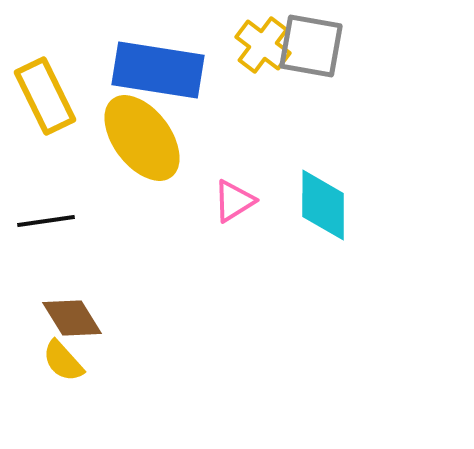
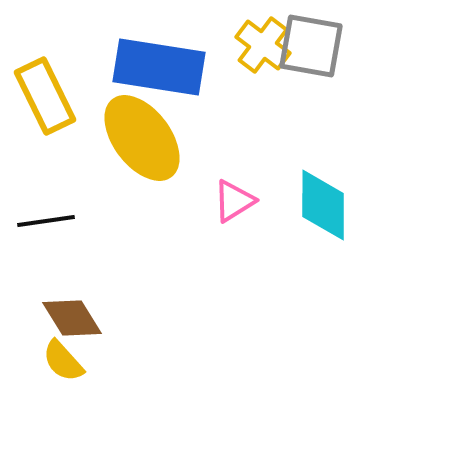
blue rectangle: moved 1 px right, 3 px up
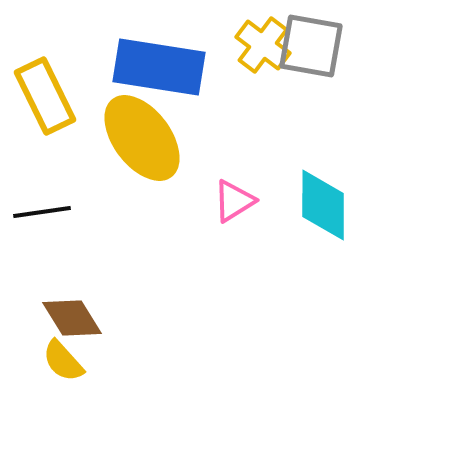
black line: moved 4 px left, 9 px up
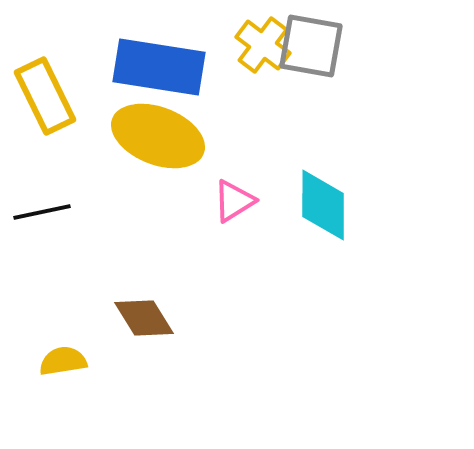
yellow ellipse: moved 16 px right, 2 px up; rotated 32 degrees counterclockwise
black line: rotated 4 degrees counterclockwise
brown diamond: moved 72 px right
yellow semicircle: rotated 123 degrees clockwise
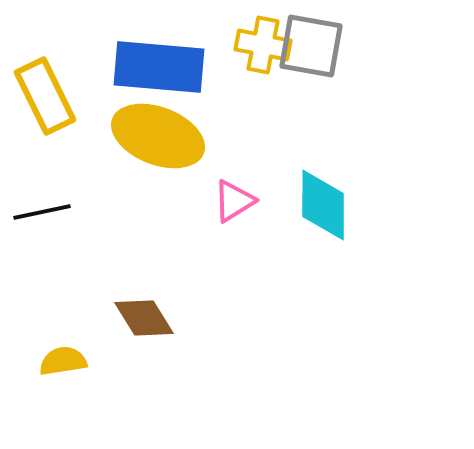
yellow cross: rotated 26 degrees counterclockwise
blue rectangle: rotated 4 degrees counterclockwise
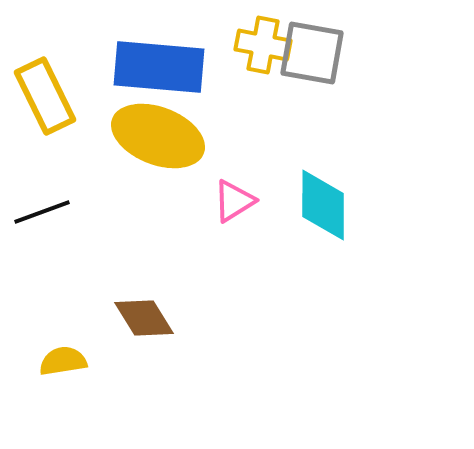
gray square: moved 1 px right, 7 px down
black line: rotated 8 degrees counterclockwise
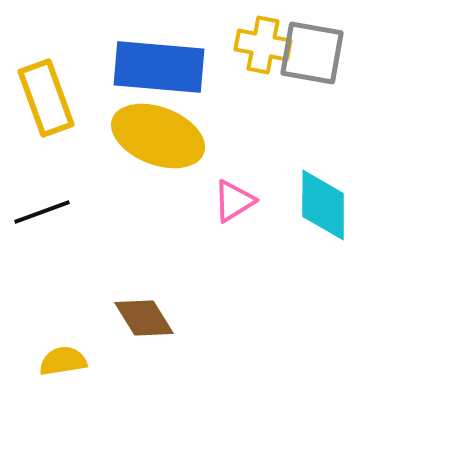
yellow rectangle: moved 1 px right, 2 px down; rotated 6 degrees clockwise
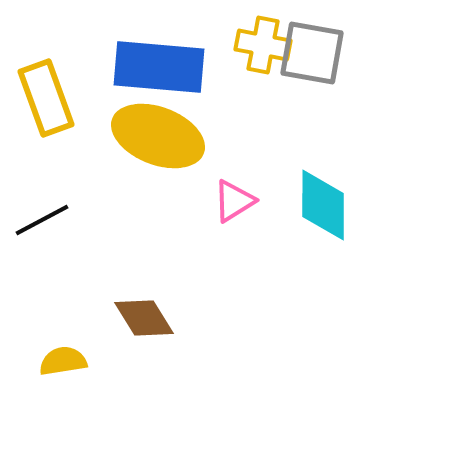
black line: moved 8 px down; rotated 8 degrees counterclockwise
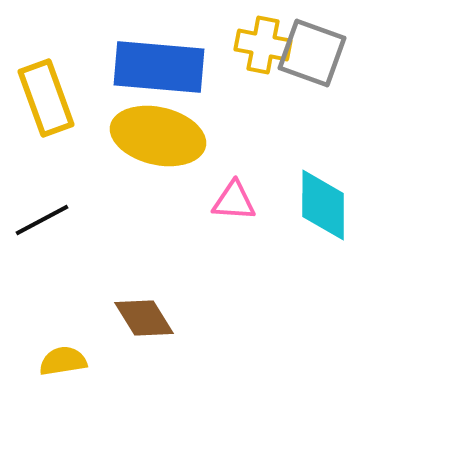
gray square: rotated 10 degrees clockwise
yellow ellipse: rotated 8 degrees counterclockwise
pink triangle: rotated 36 degrees clockwise
